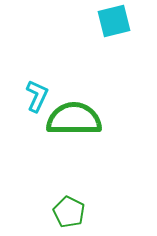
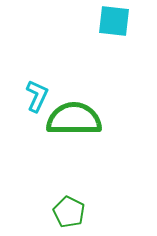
cyan square: rotated 20 degrees clockwise
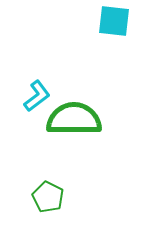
cyan L-shape: rotated 28 degrees clockwise
green pentagon: moved 21 px left, 15 px up
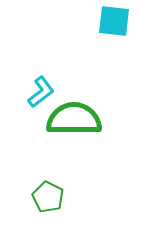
cyan L-shape: moved 4 px right, 4 px up
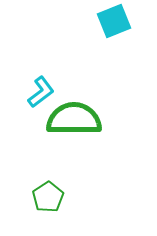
cyan square: rotated 28 degrees counterclockwise
green pentagon: rotated 12 degrees clockwise
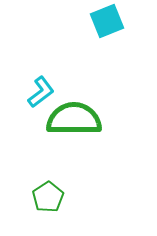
cyan square: moved 7 px left
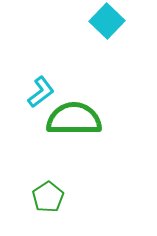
cyan square: rotated 24 degrees counterclockwise
